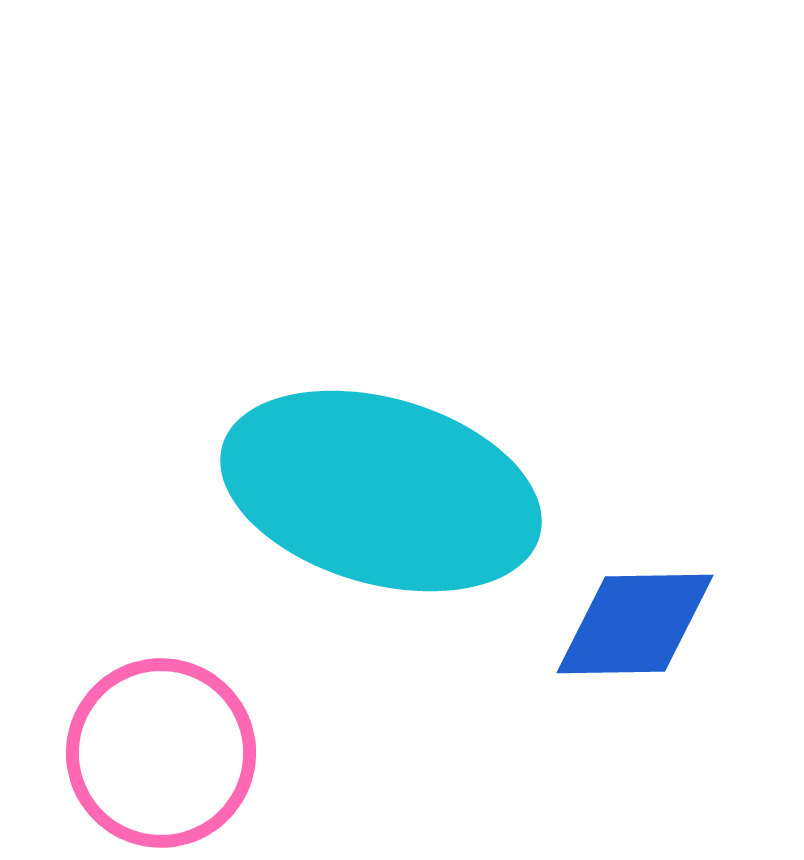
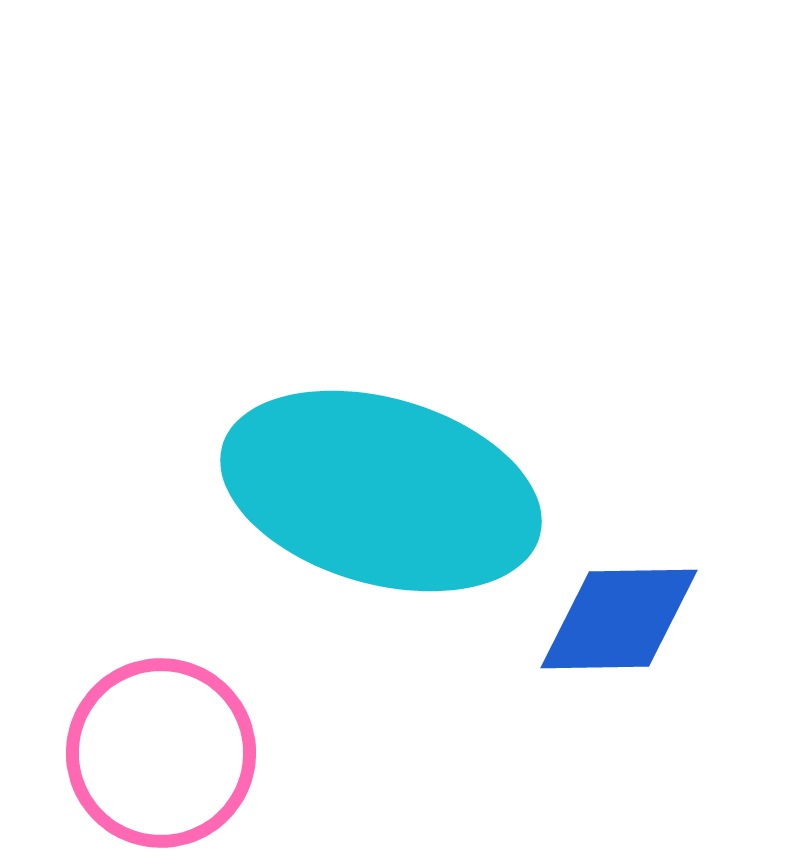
blue diamond: moved 16 px left, 5 px up
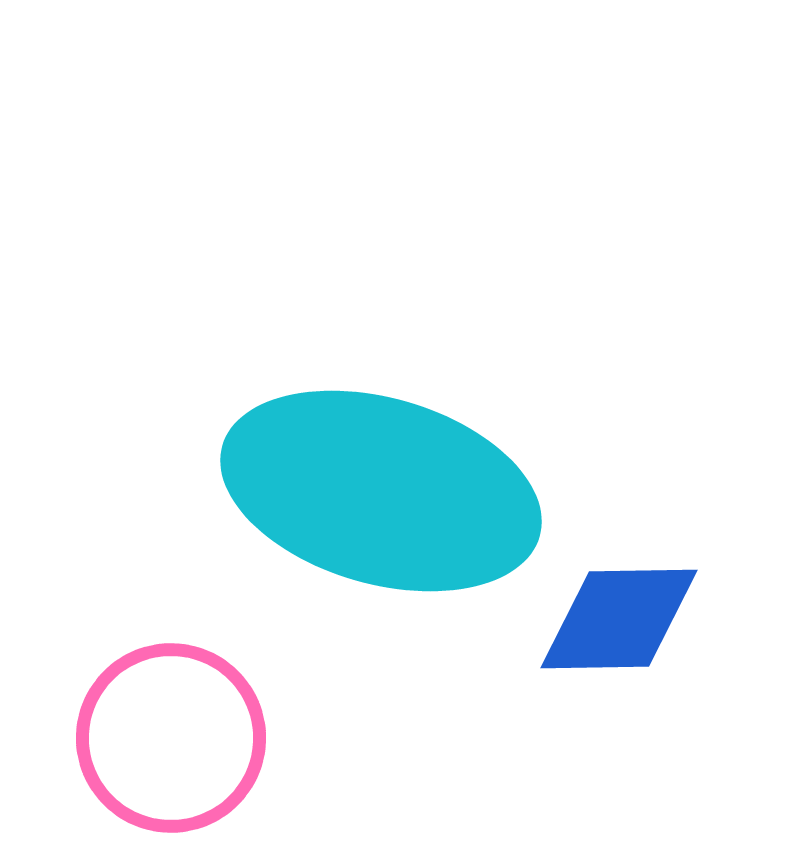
pink circle: moved 10 px right, 15 px up
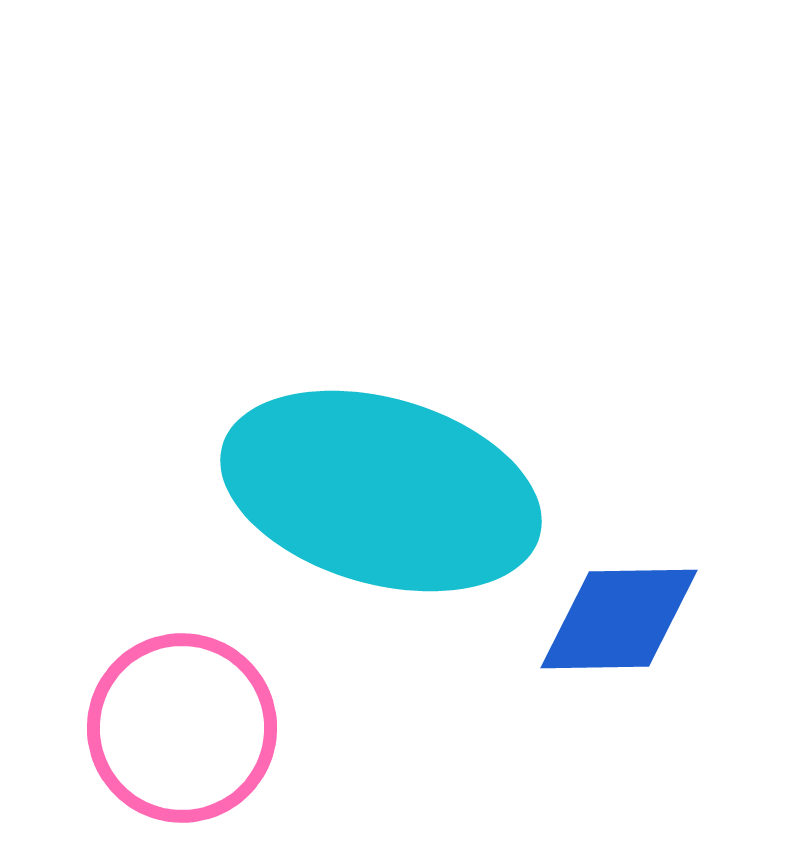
pink circle: moved 11 px right, 10 px up
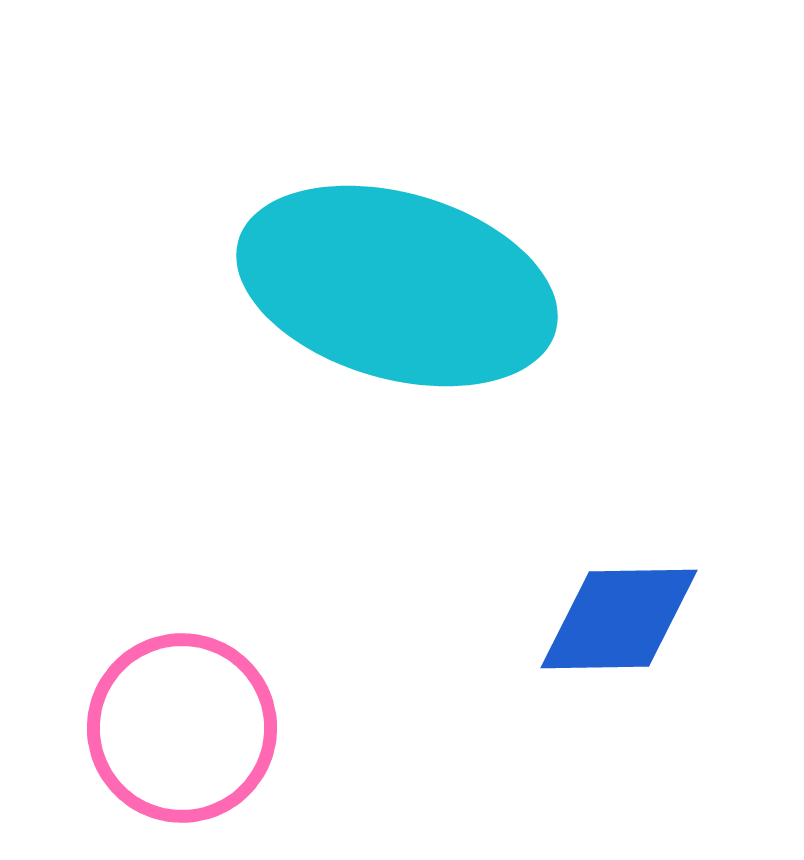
cyan ellipse: moved 16 px right, 205 px up
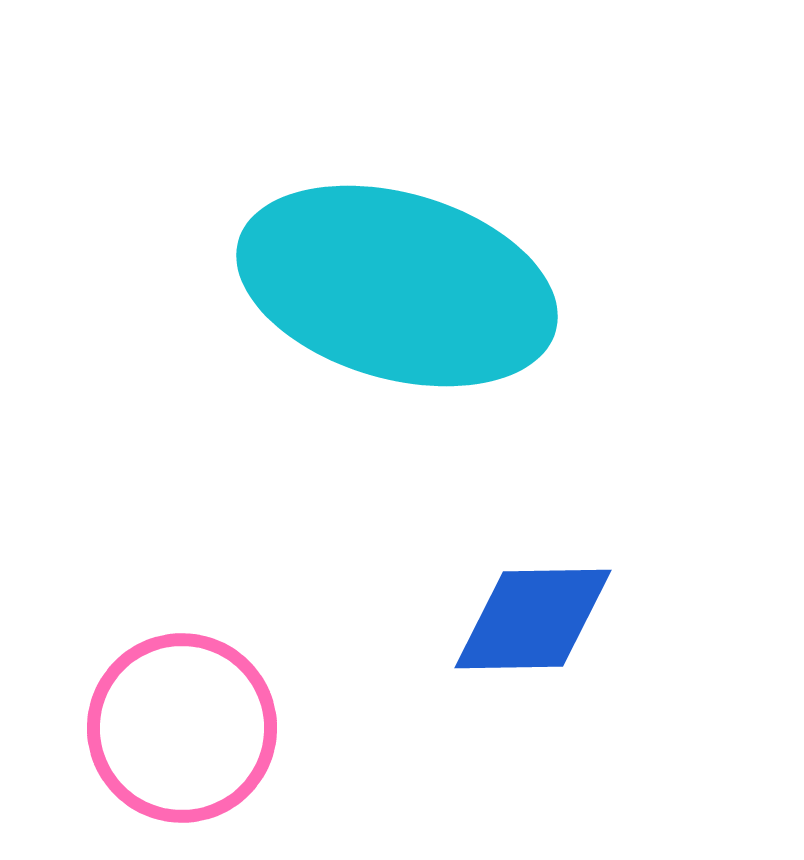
blue diamond: moved 86 px left
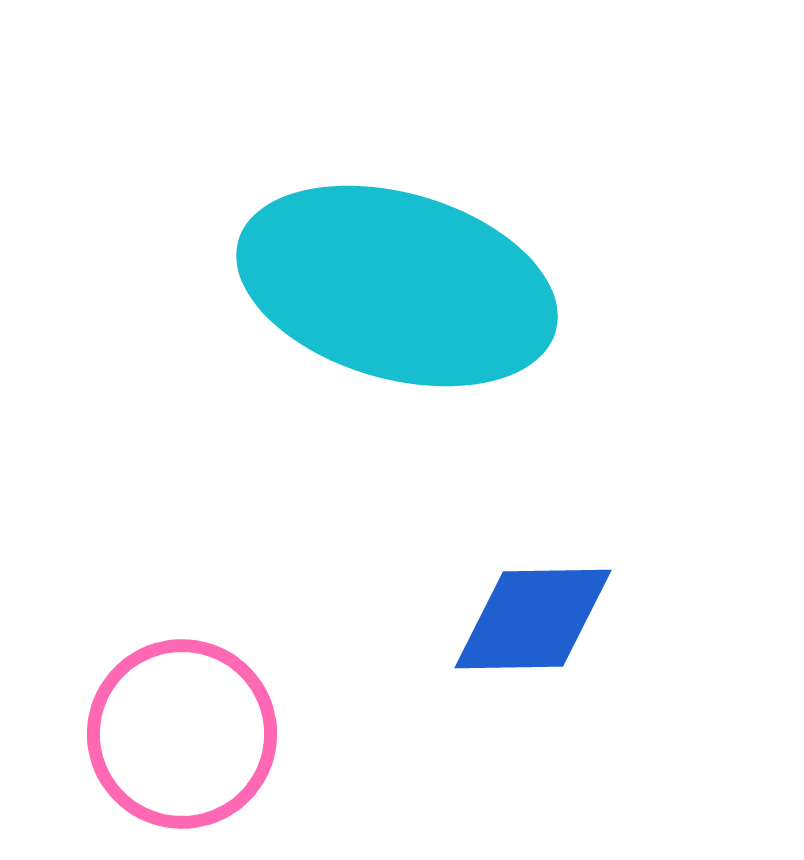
pink circle: moved 6 px down
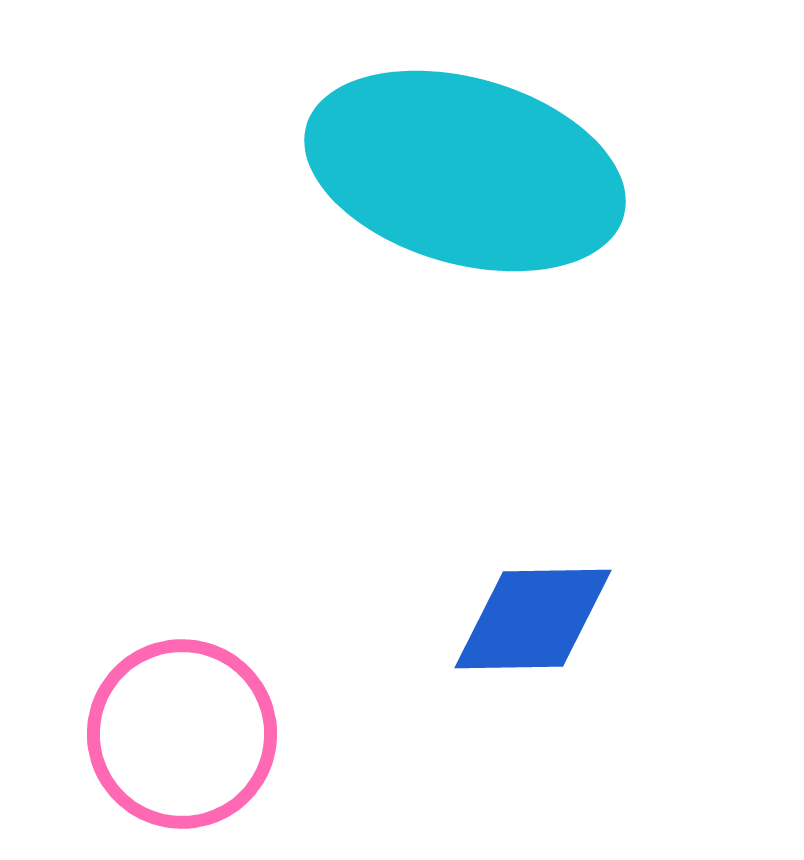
cyan ellipse: moved 68 px right, 115 px up
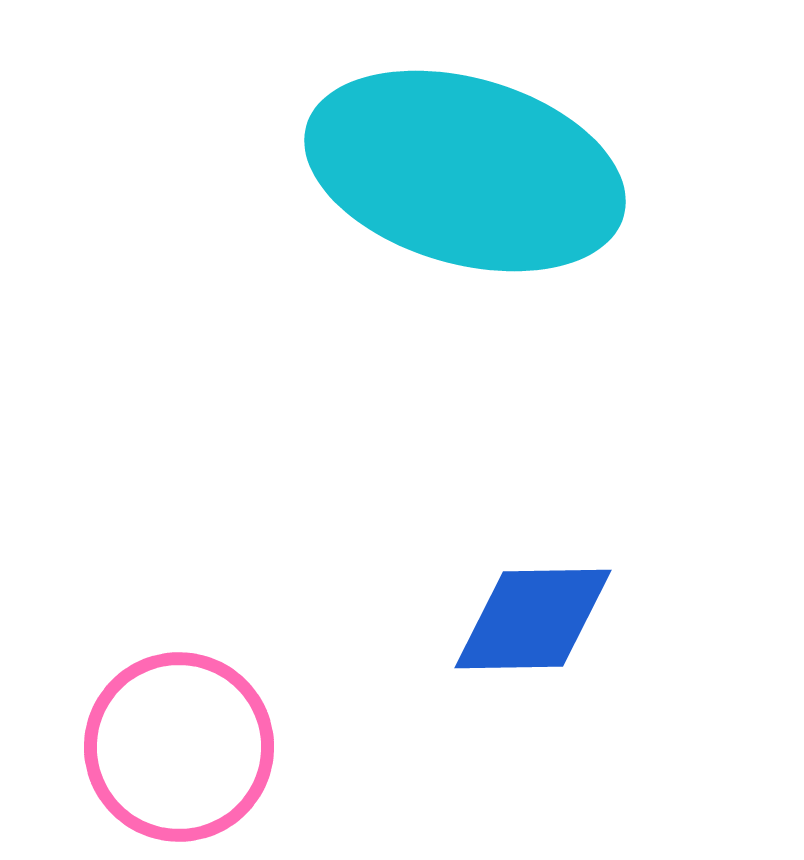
pink circle: moved 3 px left, 13 px down
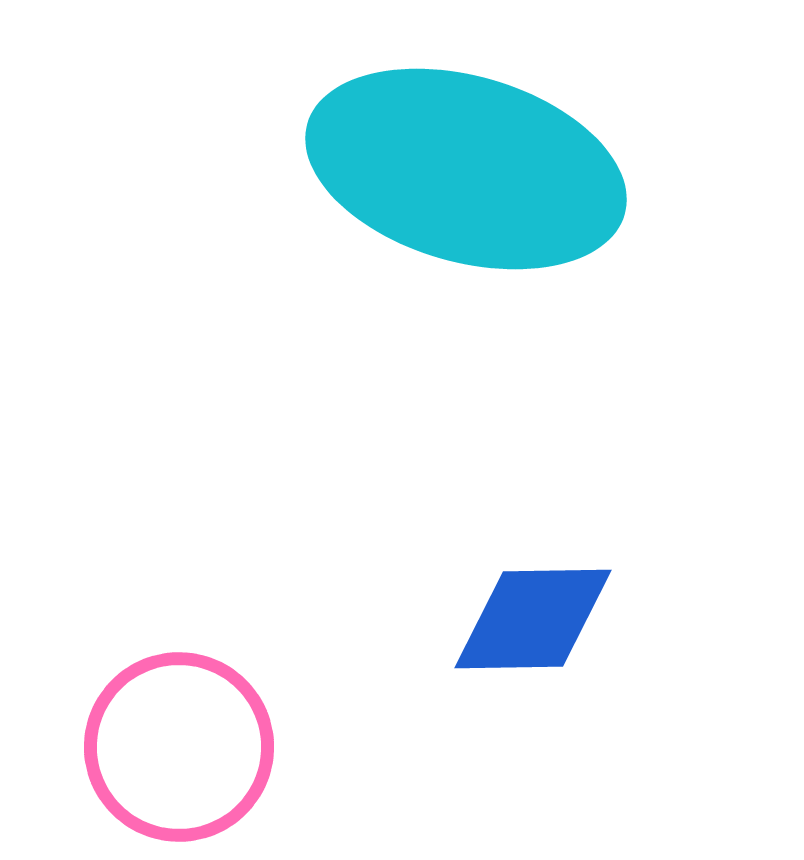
cyan ellipse: moved 1 px right, 2 px up
